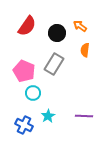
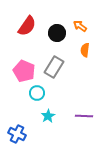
gray rectangle: moved 3 px down
cyan circle: moved 4 px right
blue cross: moved 7 px left, 9 px down
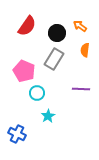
gray rectangle: moved 8 px up
purple line: moved 3 px left, 27 px up
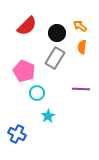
red semicircle: rotated 10 degrees clockwise
orange semicircle: moved 3 px left, 3 px up
gray rectangle: moved 1 px right, 1 px up
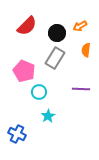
orange arrow: rotated 64 degrees counterclockwise
orange semicircle: moved 4 px right, 3 px down
cyan circle: moved 2 px right, 1 px up
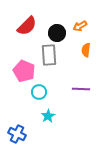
gray rectangle: moved 6 px left, 3 px up; rotated 35 degrees counterclockwise
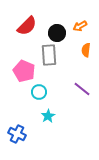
purple line: moved 1 px right; rotated 36 degrees clockwise
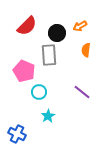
purple line: moved 3 px down
